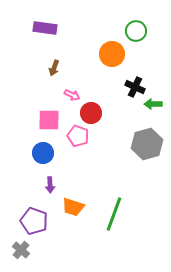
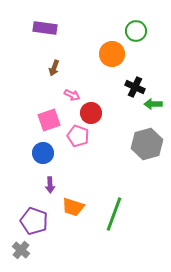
pink square: rotated 20 degrees counterclockwise
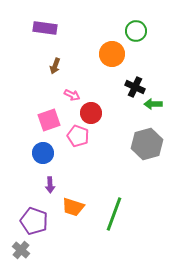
brown arrow: moved 1 px right, 2 px up
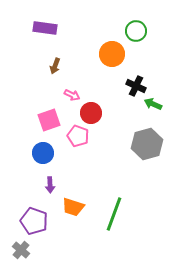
black cross: moved 1 px right, 1 px up
green arrow: rotated 24 degrees clockwise
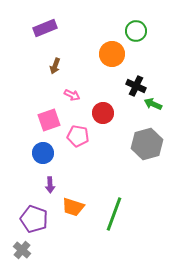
purple rectangle: rotated 30 degrees counterclockwise
red circle: moved 12 px right
pink pentagon: rotated 10 degrees counterclockwise
purple pentagon: moved 2 px up
gray cross: moved 1 px right
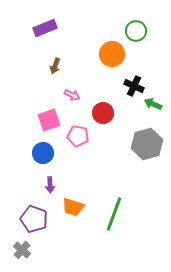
black cross: moved 2 px left
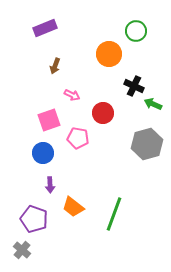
orange circle: moved 3 px left
pink pentagon: moved 2 px down
orange trapezoid: rotated 20 degrees clockwise
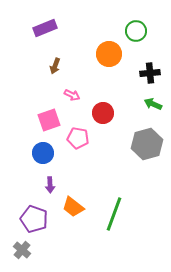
black cross: moved 16 px right, 13 px up; rotated 30 degrees counterclockwise
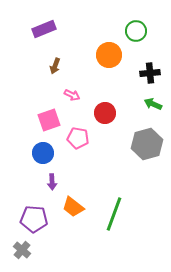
purple rectangle: moved 1 px left, 1 px down
orange circle: moved 1 px down
red circle: moved 2 px right
purple arrow: moved 2 px right, 3 px up
purple pentagon: rotated 16 degrees counterclockwise
